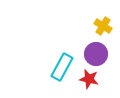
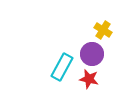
yellow cross: moved 4 px down
purple circle: moved 4 px left
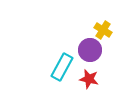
purple circle: moved 2 px left, 4 px up
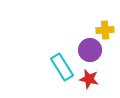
yellow cross: moved 2 px right; rotated 36 degrees counterclockwise
cyan rectangle: rotated 60 degrees counterclockwise
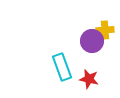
purple circle: moved 2 px right, 9 px up
cyan rectangle: rotated 12 degrees clockwise
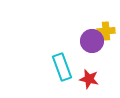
yellow cross: moved 1 px right, 1 px down
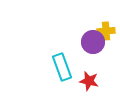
purple circle: moved 1 px right, 1 px down
red star: moved 2 px down
